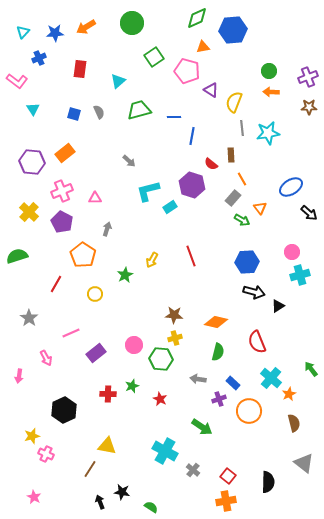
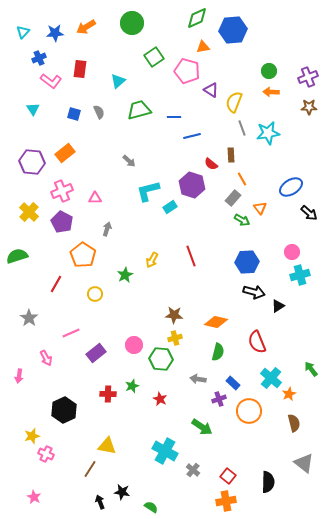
pink L-shape at (17, 81): moved 34 px right
gray line at (242, 128): rotated 14 degrees counterclockwise
blue line at (192, 136): rotated 66 degrees clockwise
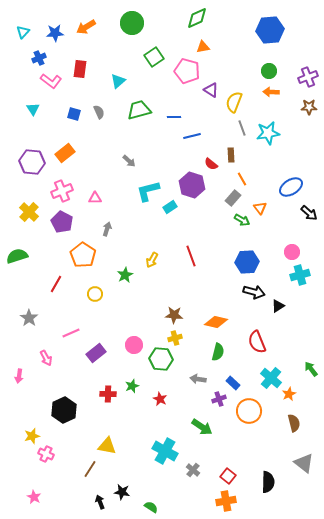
blue hexagon at (233, 30): moved 37 px right
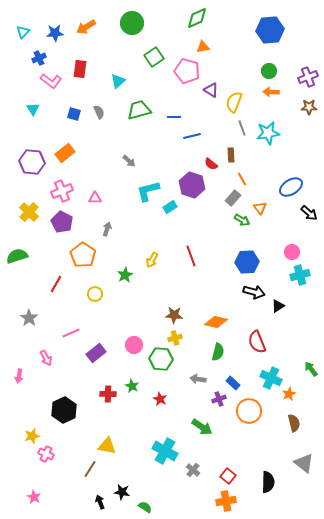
cyan cross at (271, 378): rotated 15 degrees counterclockwise
green star at (132, 386): rotated 24 degrees counterclockwise
green semicircle at (151, 507): moved 6 px left
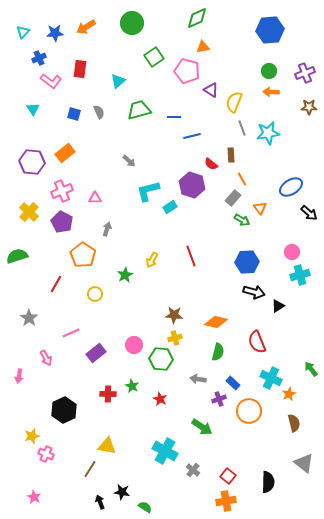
purple cross at (308, 77): moved 3 px left, 4 px up
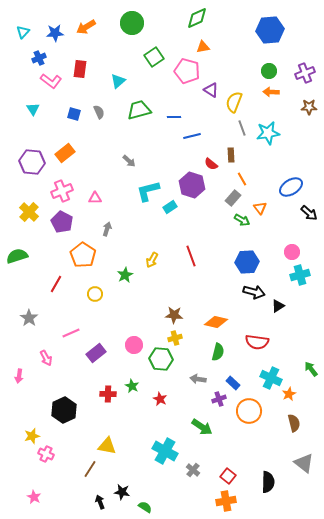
red semicircle at (257, 342): rotated 60 degrees counterclockwise
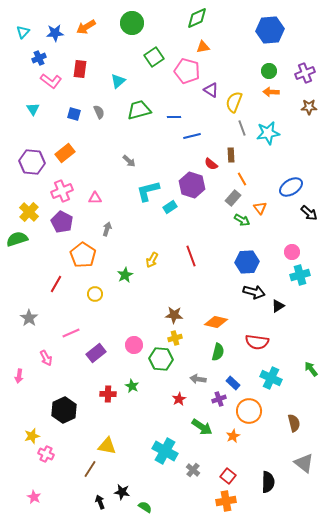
green semicircle at (17, 256): moved 17 px up
orange star at (289, 394): moved 56 px left, 42 px down
red star at (160, 399): moved 19 px right; rotated 16 degrees clockwise
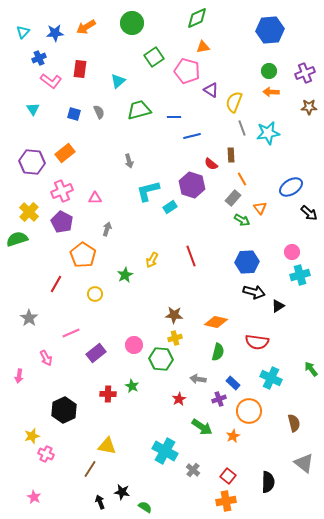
gray arrow at (129, 161): rotated 32 degrees clockwise
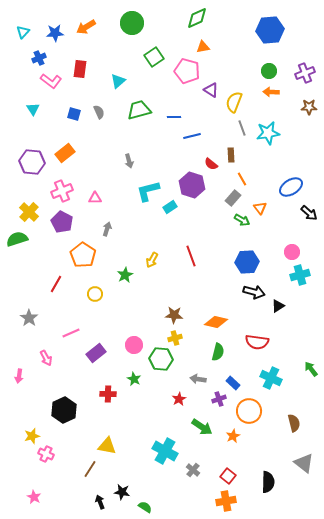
green star at (132, 386): moved 2 px right, 7 px up
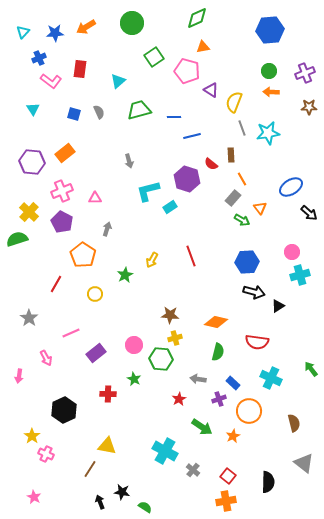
purple hexagon at (192, 185): moved 5 px left, 6 px up
brown star at (174, 315): moved 4 px left
yellow star at (32, 436): rotated 21 degrees counterclockwise
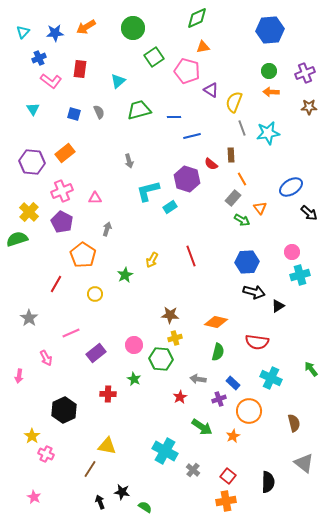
green circle at (132, 23): moved 1 px right, 5 px down
red star at (179, 399): moved 1 px right, 2 px up
